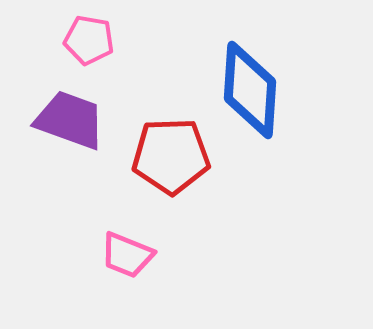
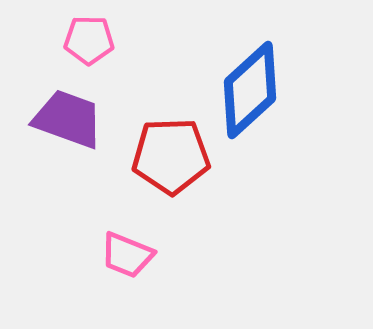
pink pentagon: rotated 9 degrees counterclockwise
blue diamond: rotated 44 degrees clockwise
purple trapezoid: moved 2 px left, 1 px up
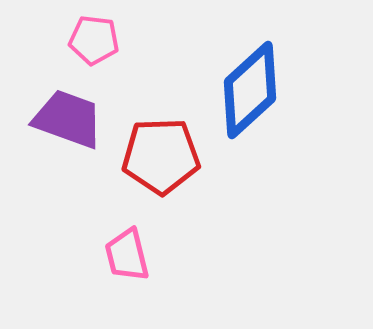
pink pentagon: moved 5 px right; rotated 6 degrees clockwise
red pentagon: moved 10 px left
pink trapezoid: rotated 54 degrees clockwise
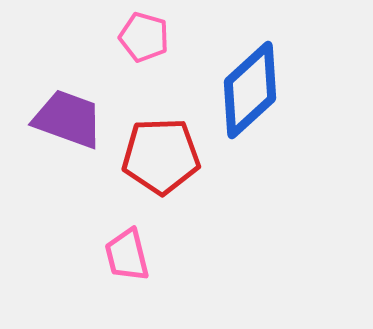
pink pentagon: moved 50 px right, 3 px up; rotated 9 degrees clockwise
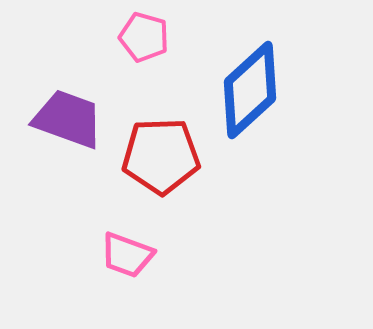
pink trapezoid: rotated 56 degrees counterclockwise
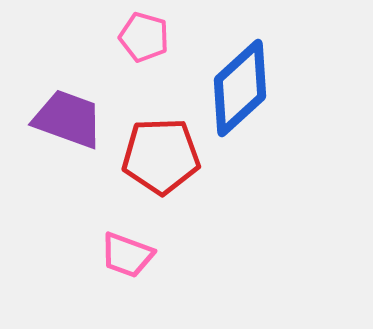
blue diamond: moved 10 px left, 2 px up
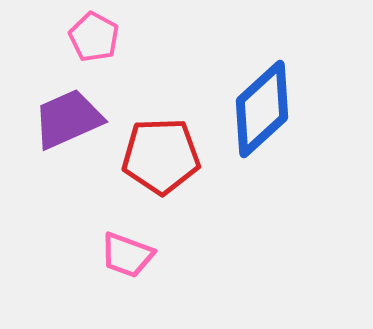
pink pentagon: moved 50 px left; rotated 12 degrees clockwise
blue diamond: moved 22 px right, 21 px down
purple trapezoid: rotated 44 degrees counterclockwise
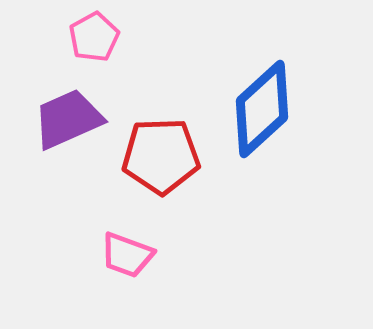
pink pentagon: rotated 15 degrees clockwise
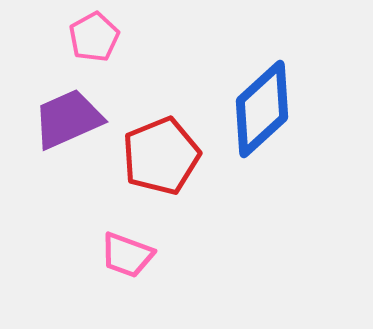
red pentagon: rotated 20 degrees counterclockwise
